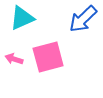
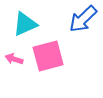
cyan triangle: moved 3 px right, 6 px down
pink square: moved 1 px up
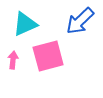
blue arrow: moved 3 px left, 2 px down
pink arrow: moved 1 px left, 1 px down; rotated 78 degrees clockwise
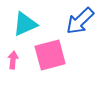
pink square: moved 2 px right, 1 px up
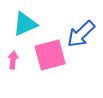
blue arrow: moved 1 px right, 13 px down
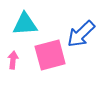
cyan triangle: rotated 20 degrees clockwise
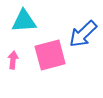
cyan triangle: moved 1 px left, 3 px up
blue arrow: moved 2 px right
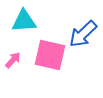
pink square: rotated 28 degrees clockwise
pink arrow: rotated 36 degrees clockwise
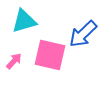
cyan triangle: rotated 12 degrees counterclockwise
pink arrow: moved 1 px right, 1 px down
